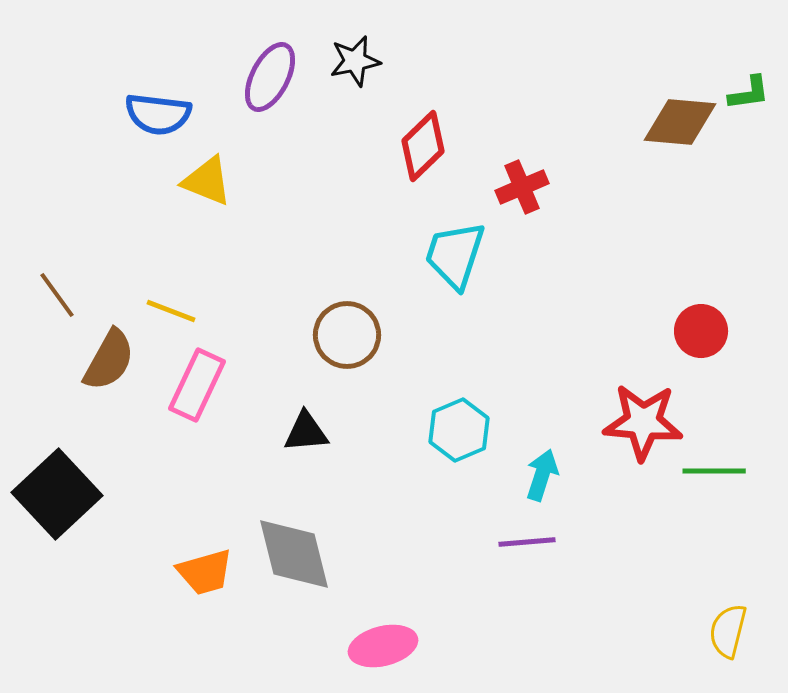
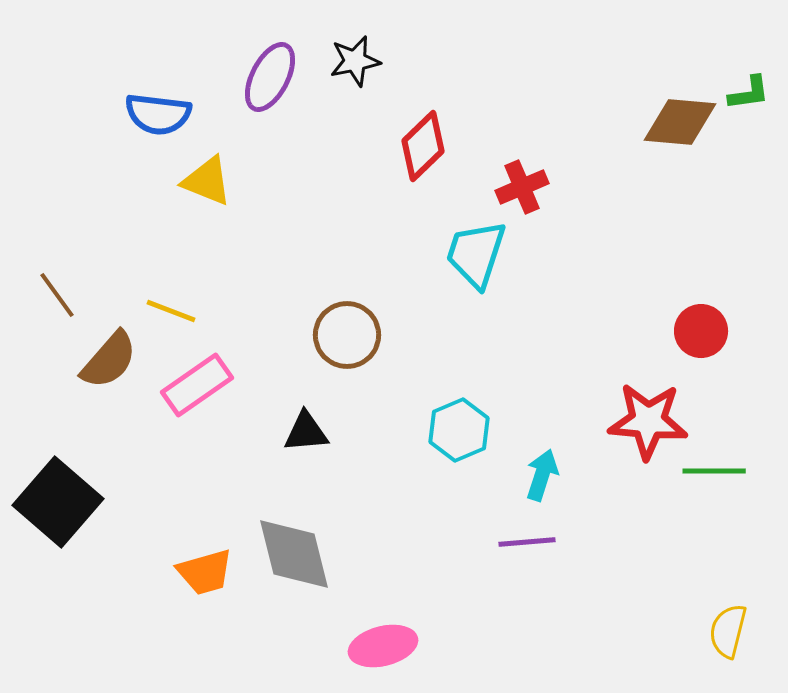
cyan trapezoid: moved 21 px right, 1 px up
brown semicircle: rotated 12 degrees clockwise
pink rectangle: rotated 30 degrees clockwise
red star: moved 5 px right, 1 px up
black square: moved 1 px right, 8 px down; rotated 6 degrees counterclockwise
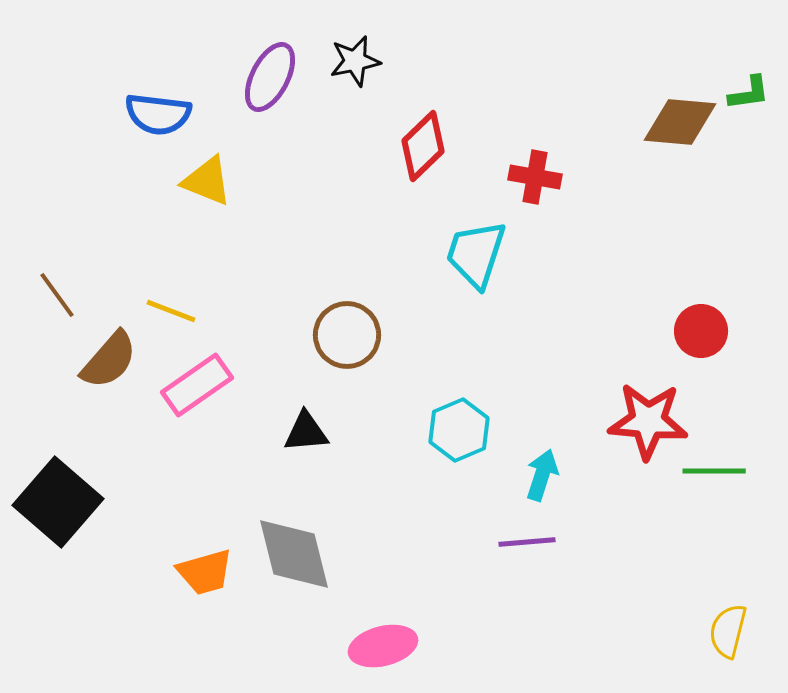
red cross: moved 13 px right, 10 px up; rotated 33 degrees clockwise
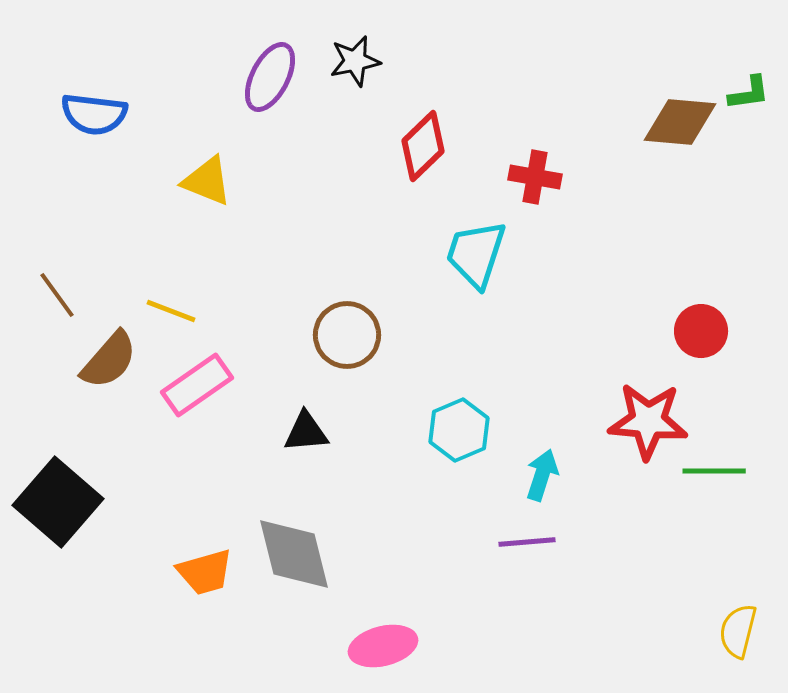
blue semicircle: moved 64 px left
yellow semicircle: moved 10 px right
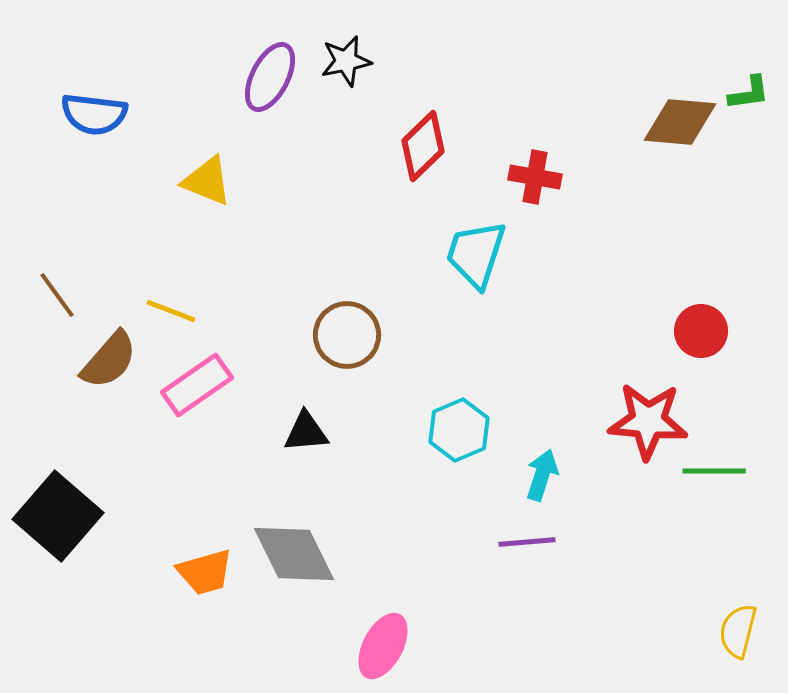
black star: moved 9 px left
black square: moved 14 px down
gray diamond: rotated 12 degrees counterclockwise
pink ellipse: rotated 48 degrees counterclockwise
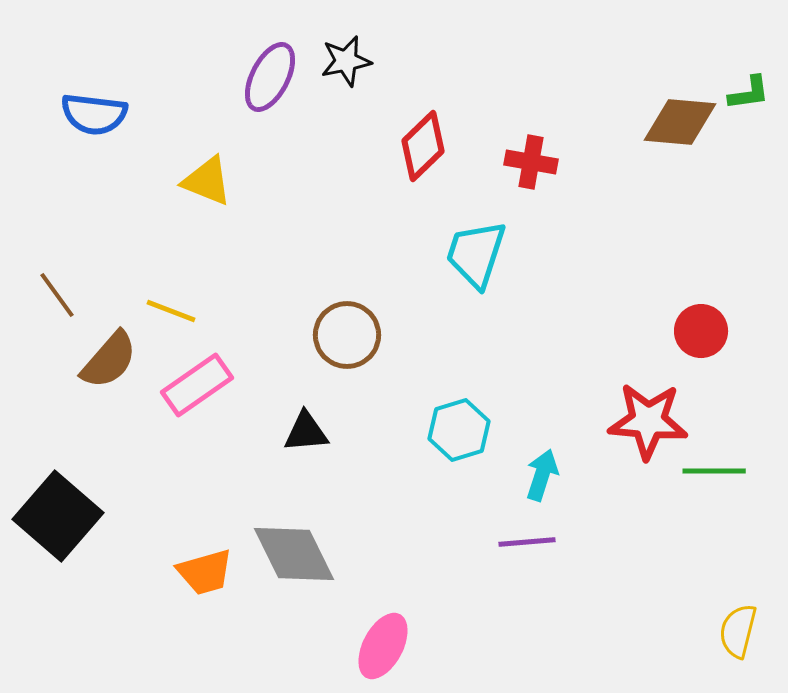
red cross: moved 4 px left, 15 px up
cyan hexagon: rotated 6 degrees clockwise
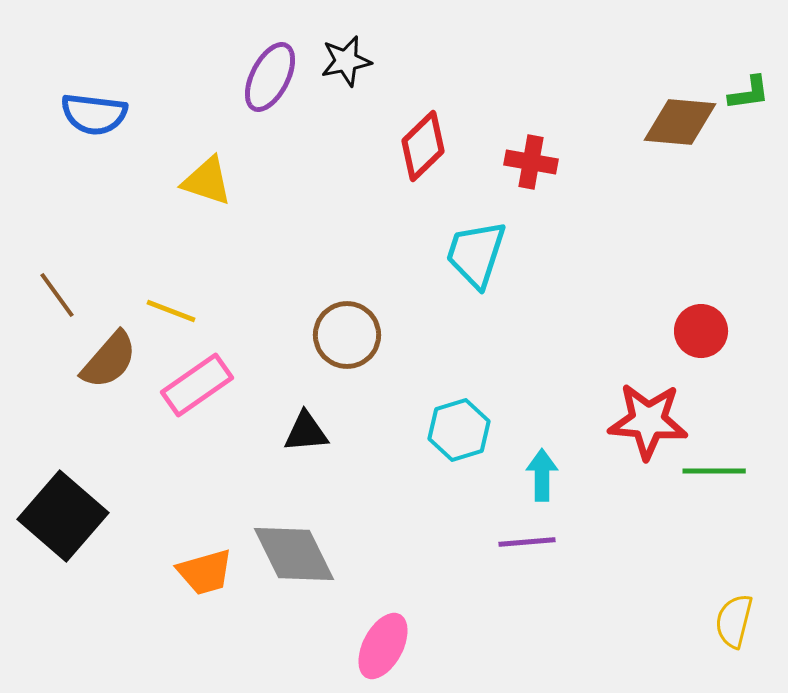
yellow triangle: rotated 4 degrees counterclockwise
cyan arrow: rotated 18 degrees counterclockwise
black square: moved 5 px right
yellow semicircle: moved 4 px left, 10 px up
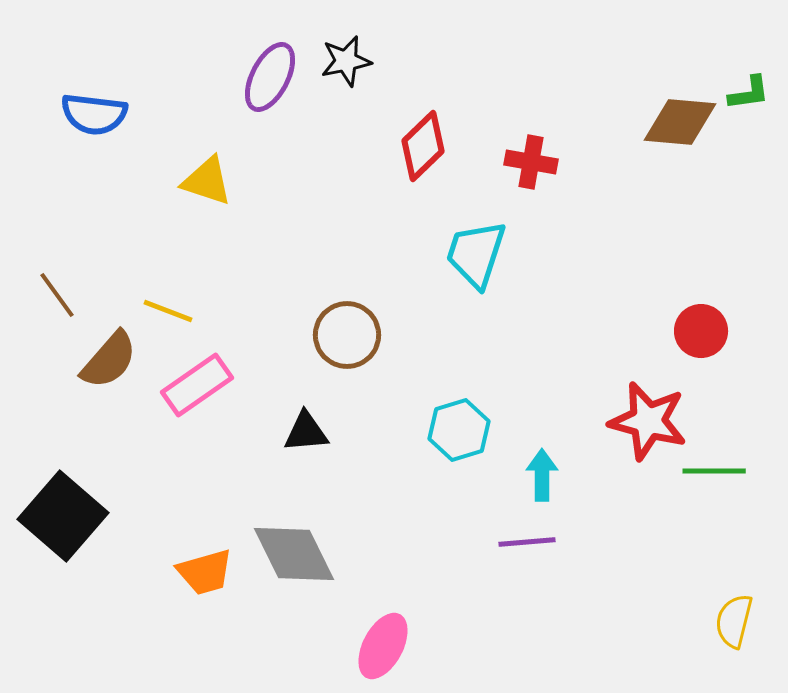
yellow line: moved 3 px left
red star: rotated 10 degrees clockwise
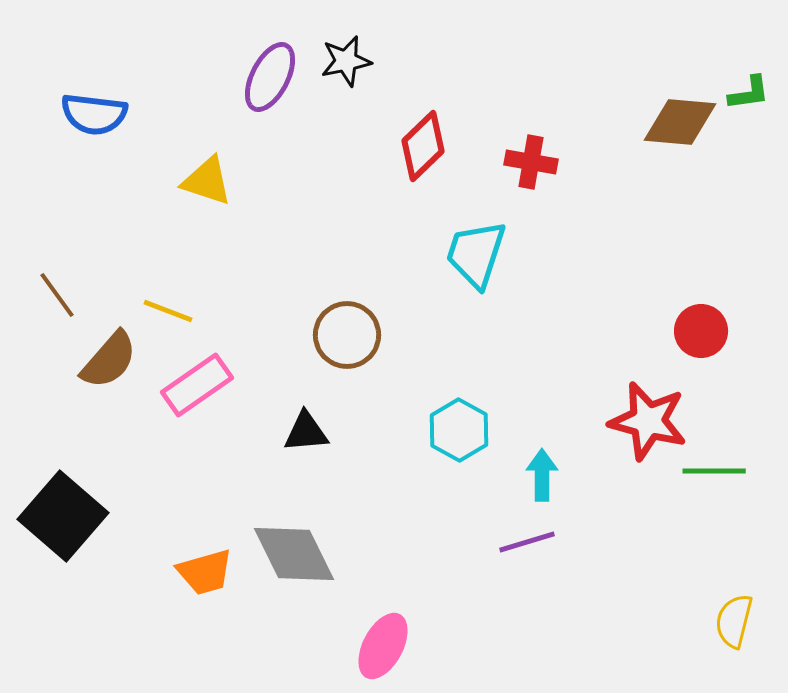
cyan hexagon: rotated 14 degrees counterclockwise
purple line: rotated 12 degrees counterclockwise
